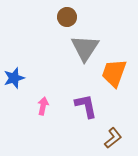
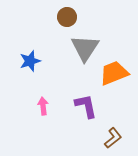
orange trapezoid: rotated 48 degrees clockwise
blue star: moved 16 px right, 17 px up
pink arrow: rotated 18 degrees counterclockwise
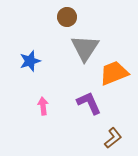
purple L-shape: moved 3 px right, 3 px up; rotated 12 degrees counterclockwise
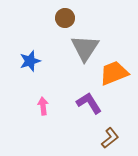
brown circle: moved 2 px left, 1 px down
purple L-shape: rotated 8 degrees counterclockwise
brown L-shape: moved 3 px left
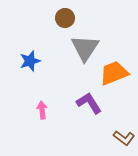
pink arrow: moved 1 px left, 4 px down
brown L-shape: moved 14 px right; rotated 75 degrees clockwise
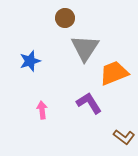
brown L-shape: moved 1 px up
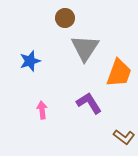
orange trapezoid: moved 5 px right; rotated 132 degrees clockwise
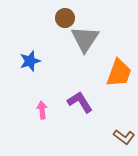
gray triangle: moved 9 px up
purple L-shape: moved 9 px left, 1 px up
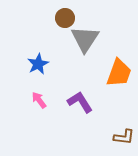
blue star: moved 8 px right, 3 px down; rotated 10 degrees counterclockwise
pink arrow: moved 3 px left, 10 px up; rotated 30 degrees counterclockwise
brown L-shape: rotated 30 degrees counterclockwise
